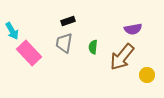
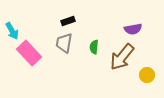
green semicircle: moved 1 px right
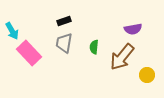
black rectangle: moved 4 px left
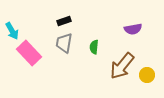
brown arrow: moved 9 px down
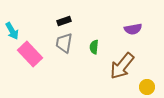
pink rectangle: moved 1 px right, 1 px down
yellow circle: moved 12 px down
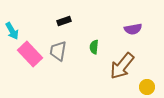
gray trapezoid: moved 6 px left, 8 px down
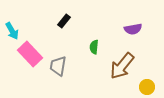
black rectangle: rotated 32 degrees counterclockwise
gray trapezoid: moved 15 px down
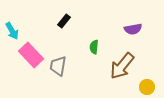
pink rectangle: moved 1 px right, 1 px down
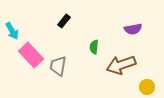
brown arrow: moved 1 px left, 1 px up; rotated 32 degrees clockwise
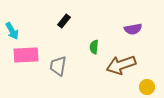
pink rectangle: moved 5 px left; rotated 50 degrees counterclockwise
